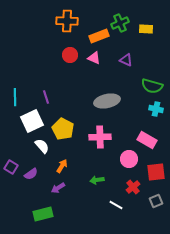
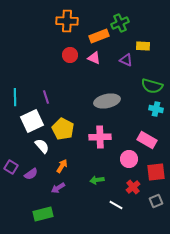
yellow rectangle: moved 3 px left, 17 px down
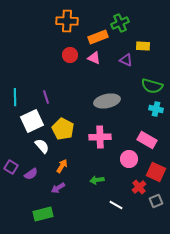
orange rectangle: moved 1 px left, 1 px down
red square: rotated 30 degrees clockwise
red cross: moved 6 px right
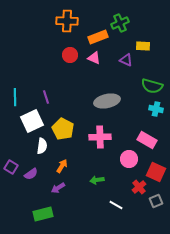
white semicircle: rotated 49 degrees clockwise
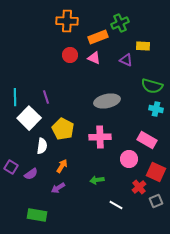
white square: moved 3 px left, 3 px up; rotated 20 degrees counterclockwise
green rectangle: moved 6 px left, 1 px down; rotated 24 degrees clockwise
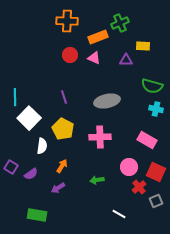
purple triangle: rotated 24 degrees counterclockwise
purple line: moved 18 px right
pink circle: moved 8 px down
white line: moved 3 px right, 9 px down
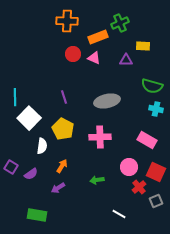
red circle: moved 3 px right, 1 px up
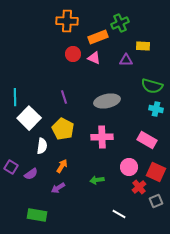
pink cross: moved 2 px right
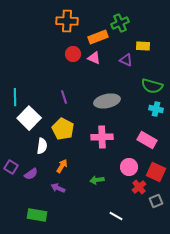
purple triangle: rotated 24 degrees clockwise
purple arrow: rotated 56 degrees clockwise
white line: moved 3 px left, 2 px down
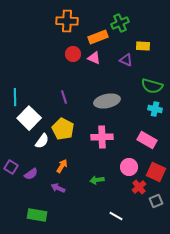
cyan cross: moved 1 px left
white semicircle: moved 5 px up; rotated 28 degrees clockwise
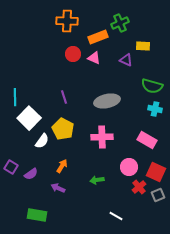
gray square: moved 2 px right, 6 px up
